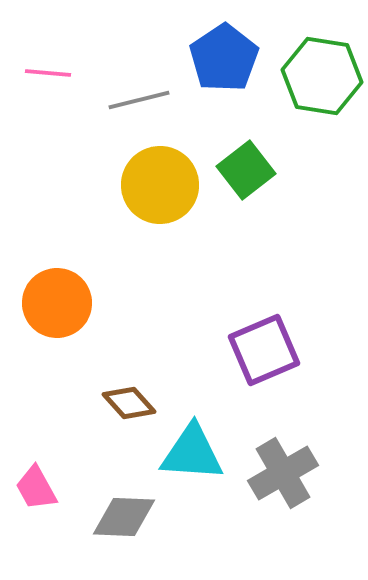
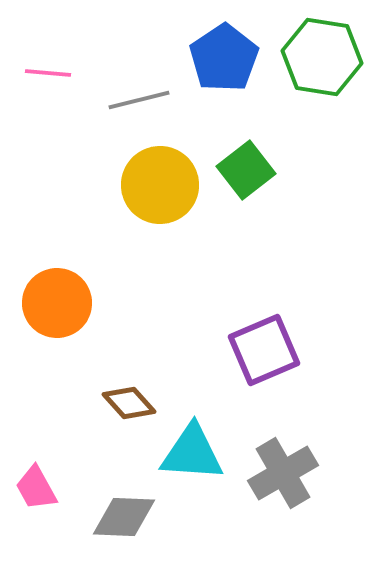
green hexagon: moved 19 px up
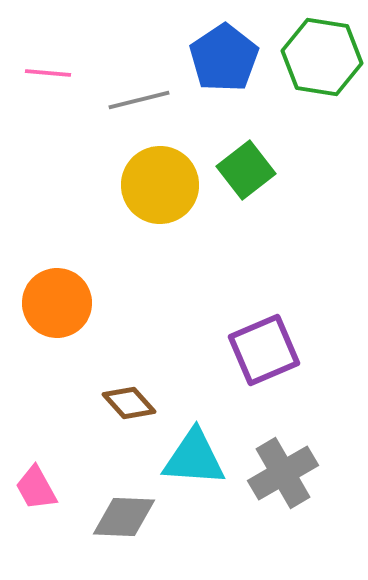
cyan triangle: moved 2 px right, 5 px down
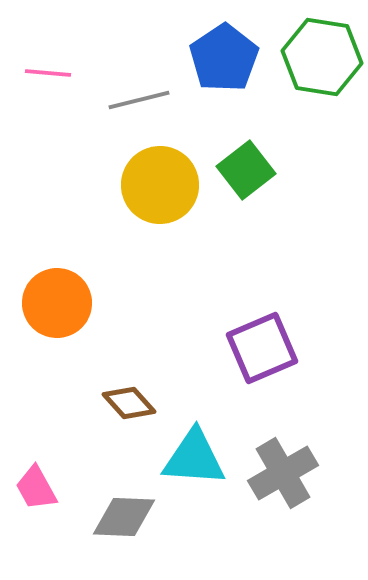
purple square: moved 2 px left, 2 px up
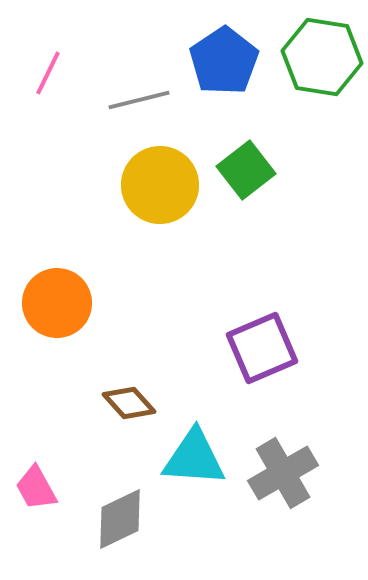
blue pentagon: moved 3 px down
pink line: rotated 69 degrees counterclockwise
gray diamond: moved 4 px left, 2 px down; rotated 28 degrees counterclockwise
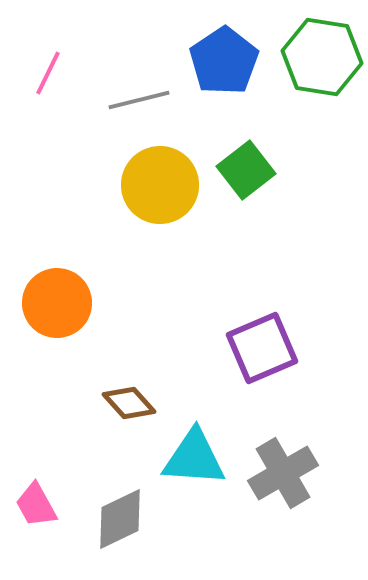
pink trapezoid: moved 17 px down
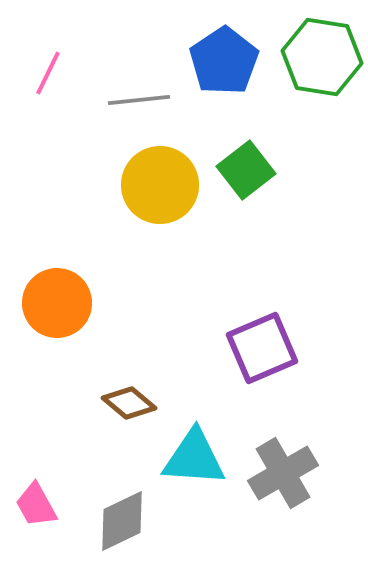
gray line: rotated 8 degrees clockwise
brown diamond: rotated 8 degrees counterclockwise
gray diamond: moved 2 px right, 2 px down
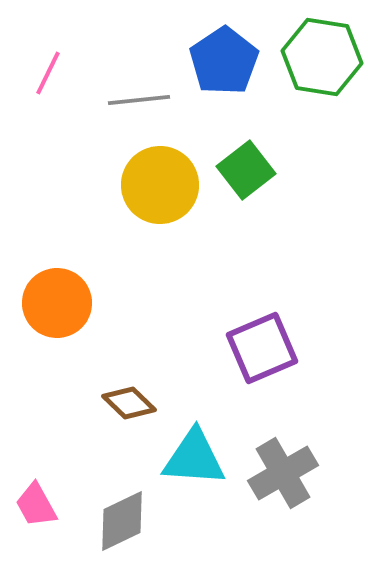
brown diamond: rotated 4 degrees clockwise
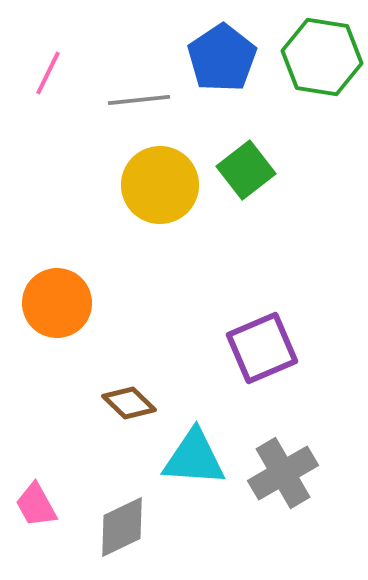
blue pentagon: moved 2 px left, 3 px up
gray diamond: moved 6 px down
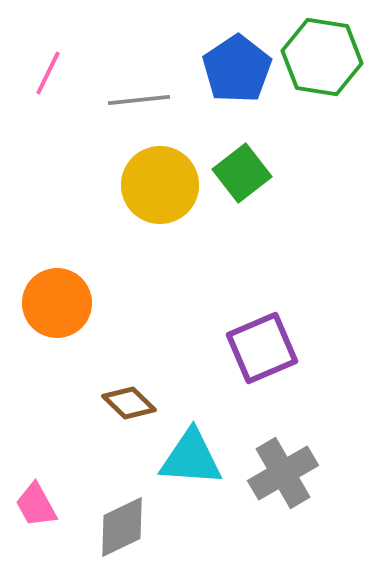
blue pentagon: moved 15 px right, 11 px down
green square: moved 4 px left, 3 px down
cyan triangle: moved 3 px left
